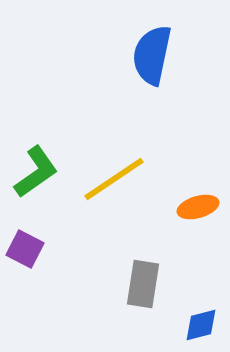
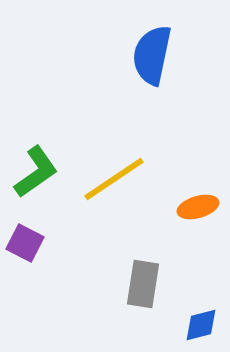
purple square: moved 6 px up
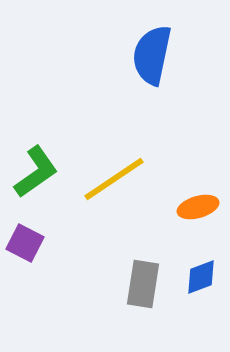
blue diamond: moved 48 px up; rotated 6 degrees counterclockwise
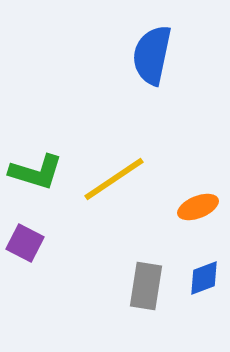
green L-shape: rotated 52 degrees clockwise
orange ellipse: rotated 6 degrees counterclockwise
blue diamond: moved 3 px right, 1 px down
gray rectangle: moved 3 px right, 2 px down
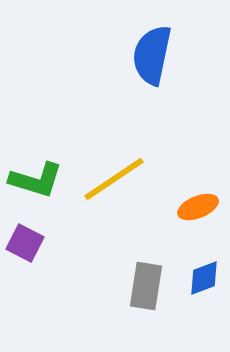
green L-shape: moved 8 px down
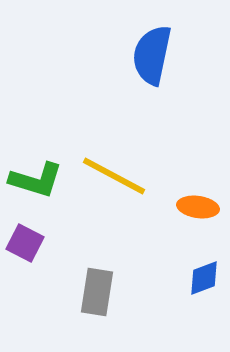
yellow line: moved 3 px up; rotated 62 degrees clockwise
orange ellipse: rotated 30 degrees clockwise
gray rectangle: moved 49 px left, 6 px down
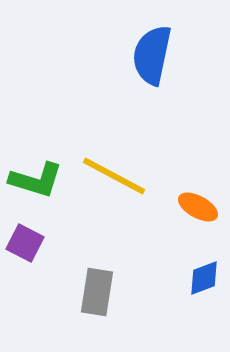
orange ellipse: rotated 21 degrees clockwise
